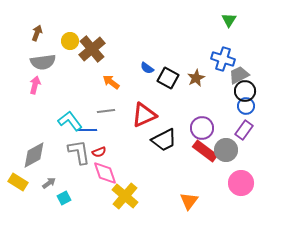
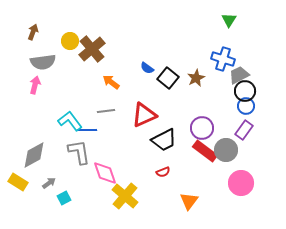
brown arrow: moved 4 px left, 1 px up
black square: rotated 10 degrees clockwise
red semicircle: moved 64 px right, 20 px down
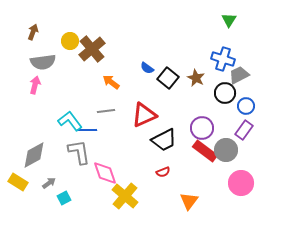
brown star: rotated 18 degrees counterclockwise
black circle: moved 20 px left, 2 px down
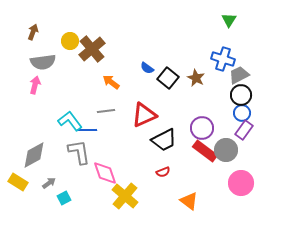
black circle: moved 16 px right, 2 px down
blue circle: moved 4 px left, 7 px down
orange triangle: rotated 30 degrees counterclockwise
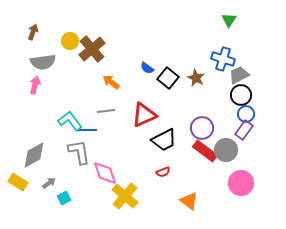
blue circle: moved 4 px right, 1 px down
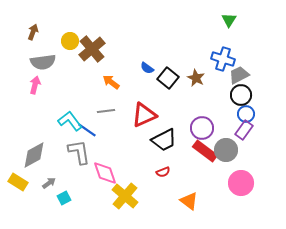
blue line: rotated 36 degrees clockwise
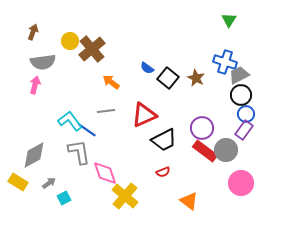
blue cross: moved 2 px right, 3 px down
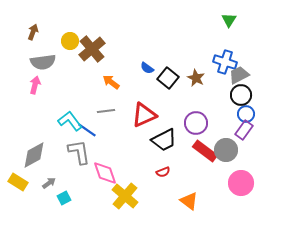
purple circle: moved 6 px left, 5 px up
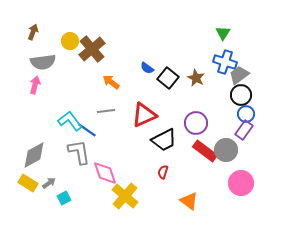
green triangle: moved 6 px left, 13 px down
gray trapezoid: rotated 10 degrees counterclockwise
red semicircle: rotated 128 degrees clockwise
yellow rectangle: moved 10 px right, 1 px down
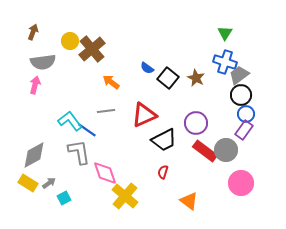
green triangle: moved 2 px right
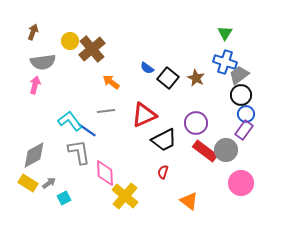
pink diamond: rotated 16 degrees clockwise
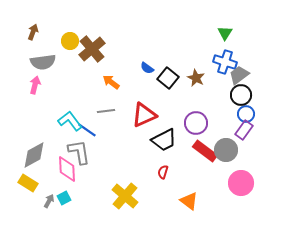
pink diamond: moved 38 px left, 4 px up
gray arrow: moved 18 px down; rotated 24 degrees counterclockwise
